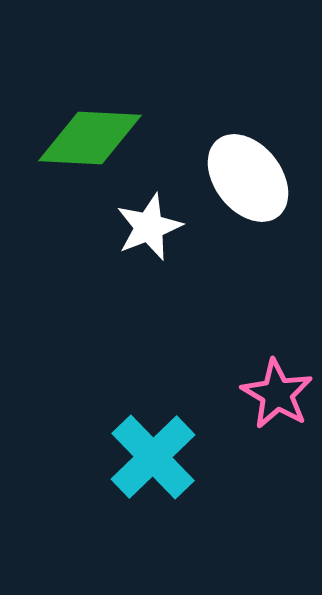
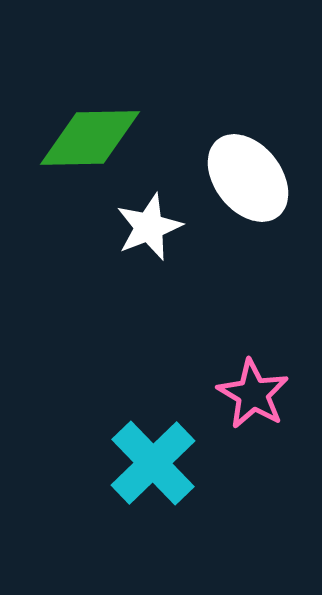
green diamond: rotated 4 degrees counterclockwise
pink star: moved 24 px left
cyan cross: moved 6 px down
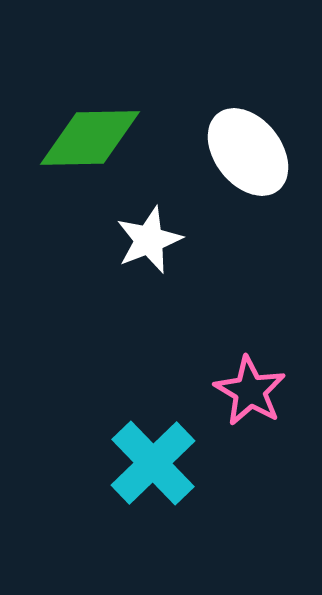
white ellipse: moved 26 px up
white star: moved 13 px down
pink star: moved 3 px left, 3 px up
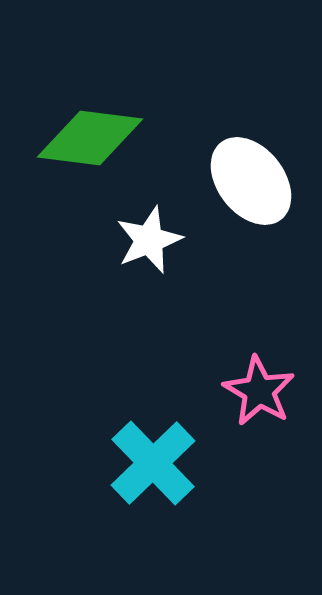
green diamond: rotated 8 degrees clockwise
white ellipse: moved 3 px right, 29 px down
pink star: moved 9 px right
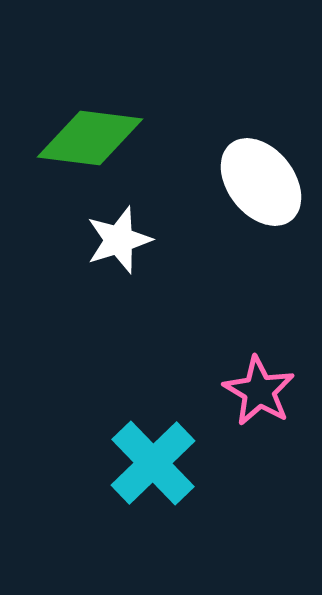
white ellipse: moved 10 px right, 1 px down
white star: moved 30 px left; rotated 4 degrees clockwise
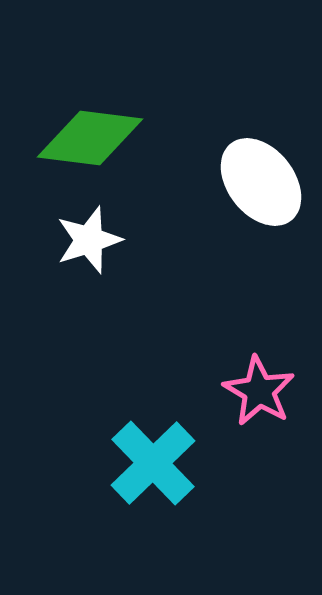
white star: moved 30 px left
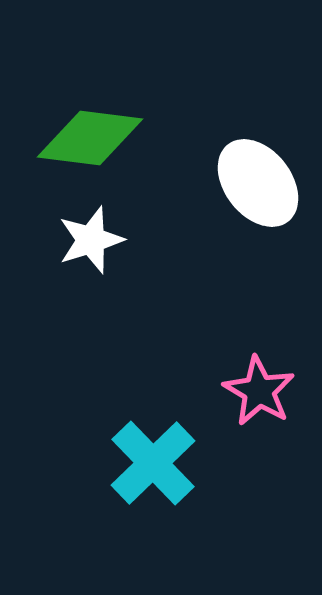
white ellipse: moved 3 px left, 1 px down
white star: moved 2 px right
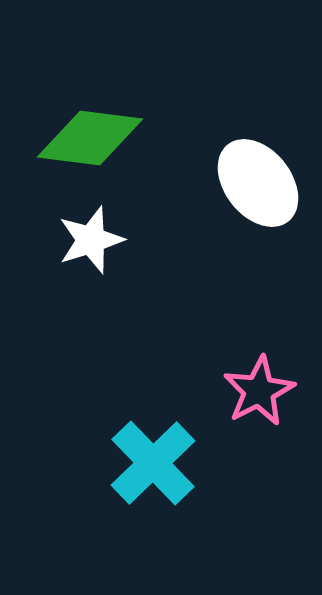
pink star: rotated 14 degrees clockwise
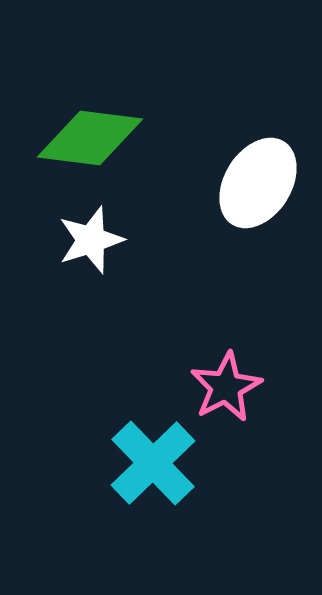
white ellipse: rotated 70 degrees clockwise
pink star: moved 33 px left, 4 px up
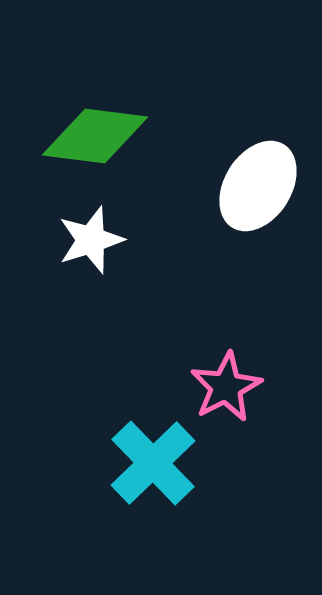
green diamond: moved 5 px right, 2 px up
white ellipse: moved 3 px down
